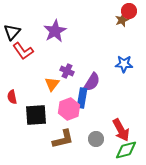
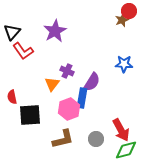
black square: moved 6 px left
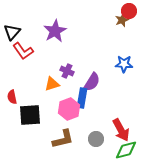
orange triangle: rotated 35 degrees clockwise
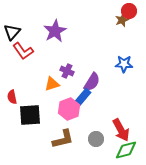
blue rectangle: rotated 30 degrees clockwise
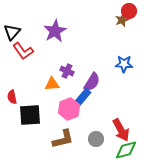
orange triangle: rotated 14 degrees clockwise
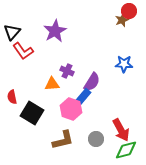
pink hexagon: moved 2 px right; rotated 20 degrees counterclockwise
black square: moved 2 px right, 2 px up; rotated 35 degrees clockwise
brown L-shape: moved 1 px down
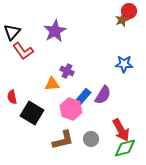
purple semicircle: moved 11 px right, 13 px down
gray circle: moved 5 px left
green diamond: moved 1 px left, 2 px up
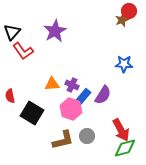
purple cross: moved 5 px right, 14 px down
red semicircle: moved 2 px left, 1 px up
gray circle: moved 4 px left, 3 px up
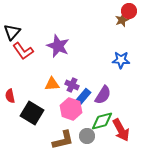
purple star: moved 3 px right, 15 px down; rotated 20 degrees counterclockwise
blue star: moved 3 px left, 4 px up
green diamond: moved 23 px left, 27 px up
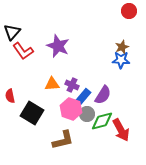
brown star: moved 27 px down
gray circle: moved 22 px up
